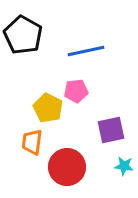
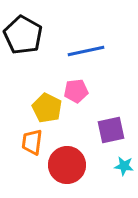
yellow pentagon: moved 1 px left
red circle: moved 2 px up
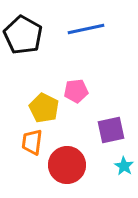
blue line: moved 22 px up
yellow pentagon: moved 3 px left
cyan star: rotated 24 degrees clockwise
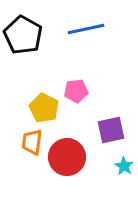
red circle: moved 8 px up
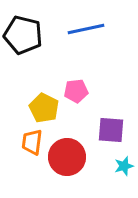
black pentagon: rotated 15 degrees counterclockwise
purple square: rotated 16 degrees clockwise
cyan star: rotated 24 degrees clockwise
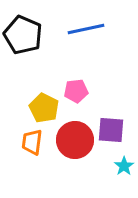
black pentagon: rotated 9 degrees clockwise
red circle: moved 8 px right, 17 px up
cyan star: rotated 18 degrees counterclockwise
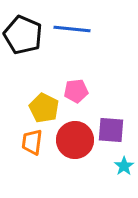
blue line: moved 14 px left; rotated 18 degrees clockwise
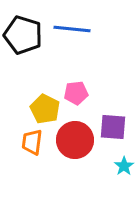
black pentagon: rotated 6 degrees counterclockwise
pink pentagon: moved 2 px down
yellow pentagon: moved 1 px right, 1 px down
purple square: moved 2 px right, 3 px up
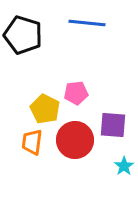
blue line: moved 15 px right, 6 px up
purple square: moved 2 px up
